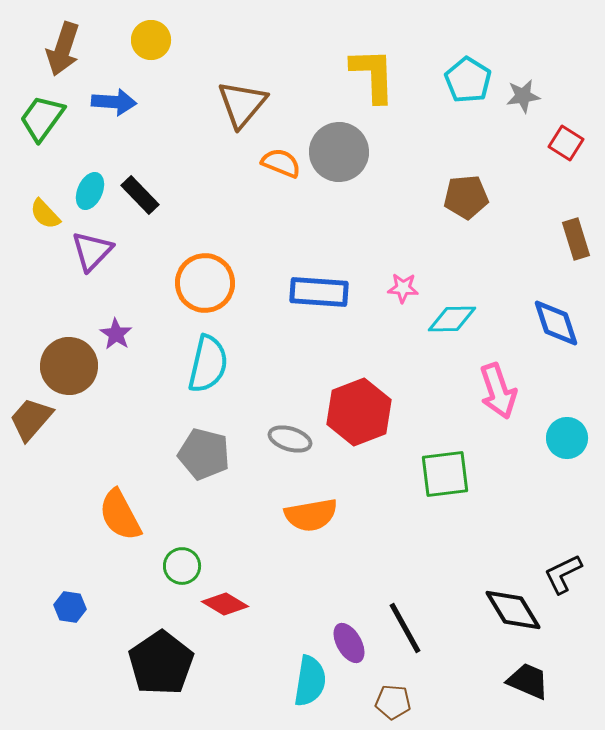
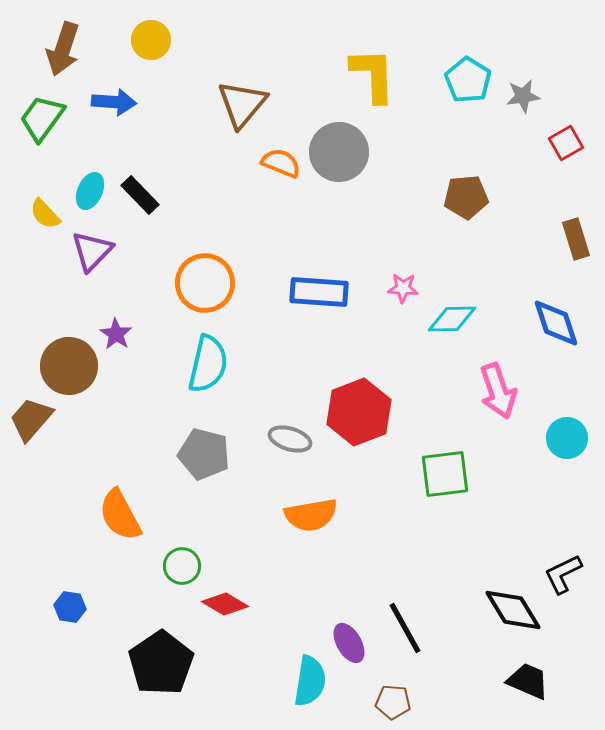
red square at (566, 143): rotated 28 degrees clockwise
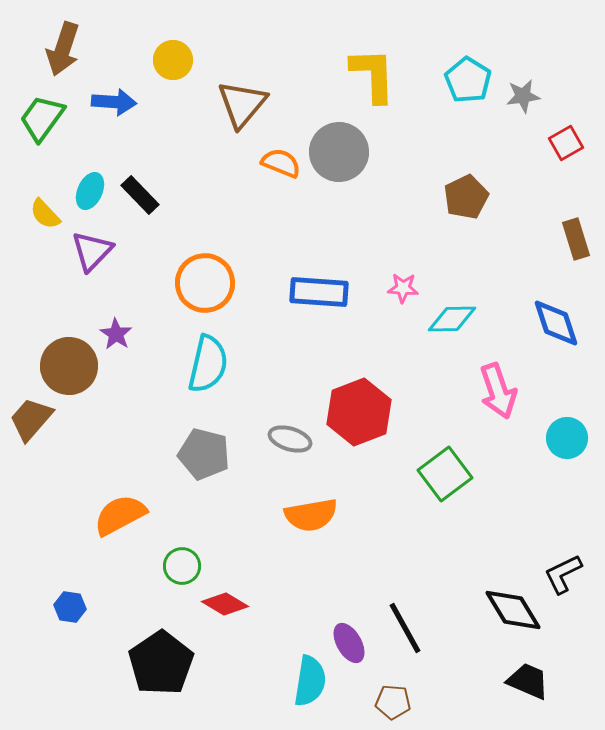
yellow circle at (151, 40): moved 22 px right, 20 px down
brown pentagon at (466, 197): rotated 21 degrees counterclockwise
green square at (445, 474): rotated 30 degrees counterclockwise
orange semicircle at (120, 515): rotated 90 degrees clockwise
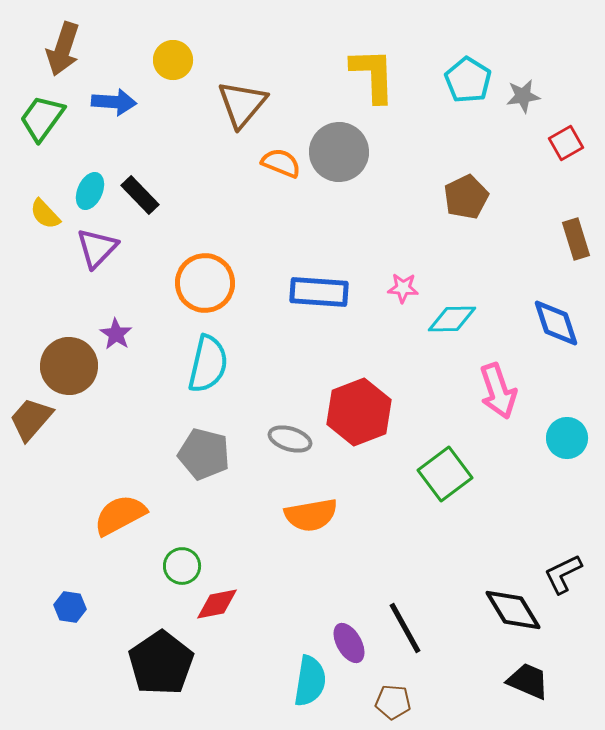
purple triangle at (92, 251): moved 5 px right, 3 px up
red diamond at (225, 604): moved 8 px left; rotated 42 degrees counterclockwise
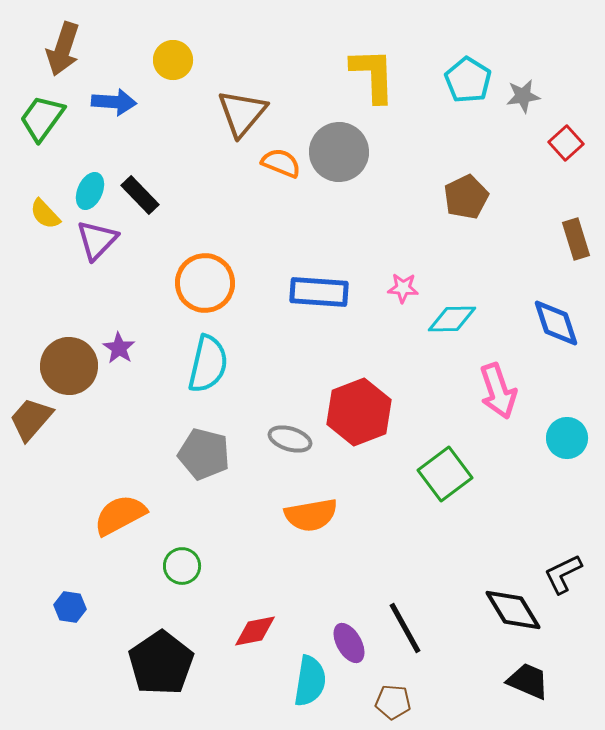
brown triangle at (242, 104): moved 9 px down
red square at (566, 143): rotated 12 degrees counterclockwise
purple triangle at (97, 248): moved 8 px up
purple star at (116, 334): moved 3 px right, 14 px down
red diamond at (217, 604): moved 38 px right, 27 px down
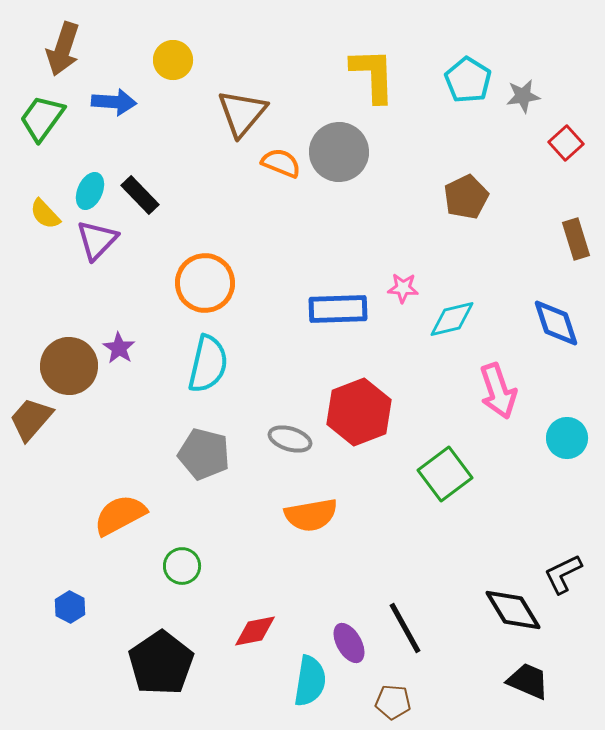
blue rectangle at (319, 292): moved 19 px right, 17 px down; rotated 6 degrees counterclockwise
cyan diamond at (452, 319): rotated 12 degrees counterclockwise
blue hexagon at (70, 607): rotated 20 degrees clockwise
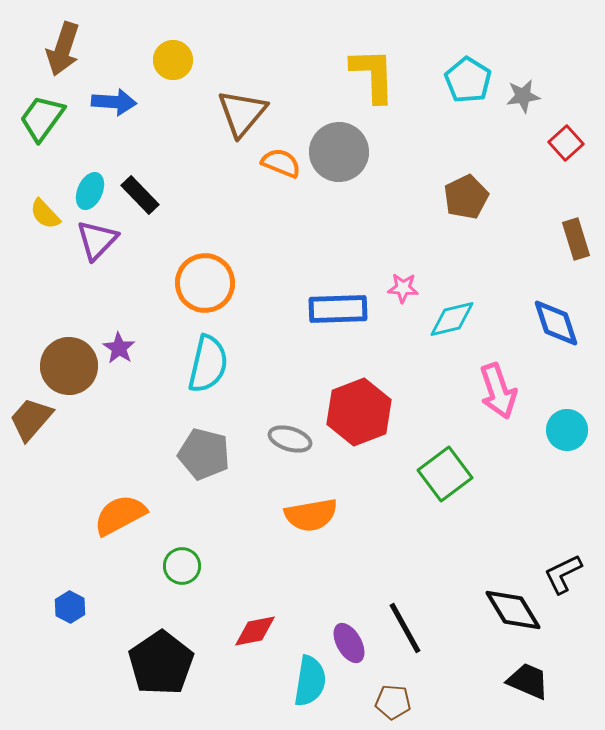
cyan circle at (567, 438): moved 8 px up
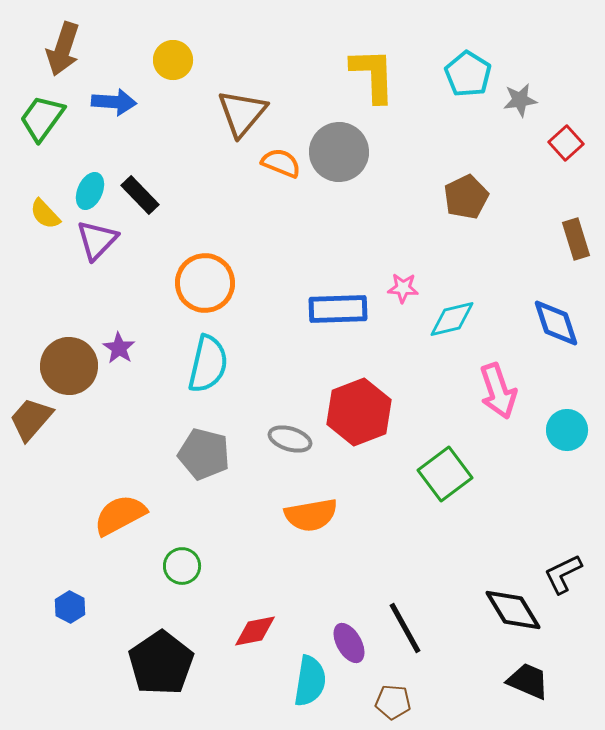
cyan pentagon at (468, 80): moved 6 px up
gray star at (523, 96): moved 3 px left, 4 px down
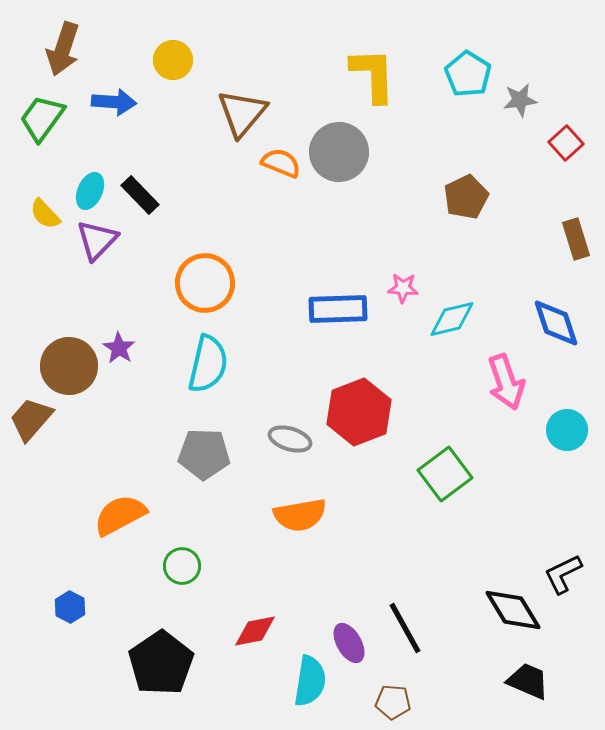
pink arrow at (498, 391): moved 8 px right, 9 px up
gray pentagon at (204, 454): rotated 12 degrees counterclockwise
orange semicircle at (311, 515): moved 11 px left
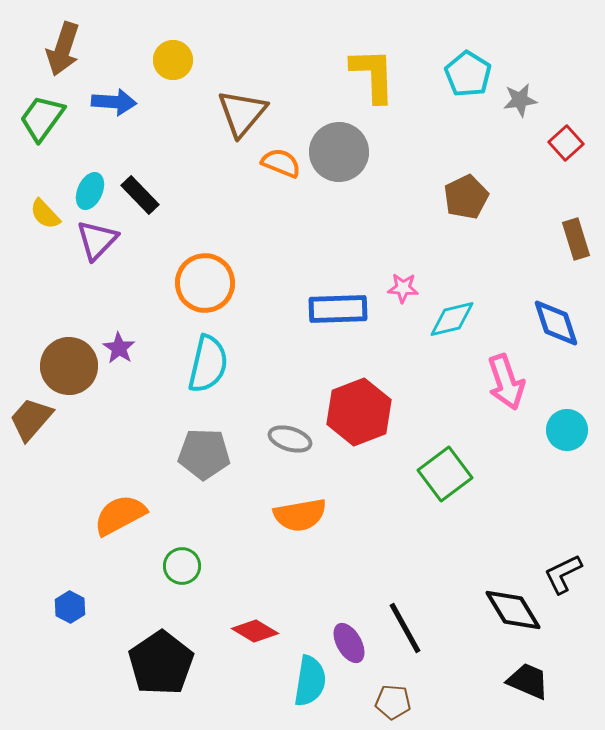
red diamond at (255, 631): rotated 42 degrees clockwise
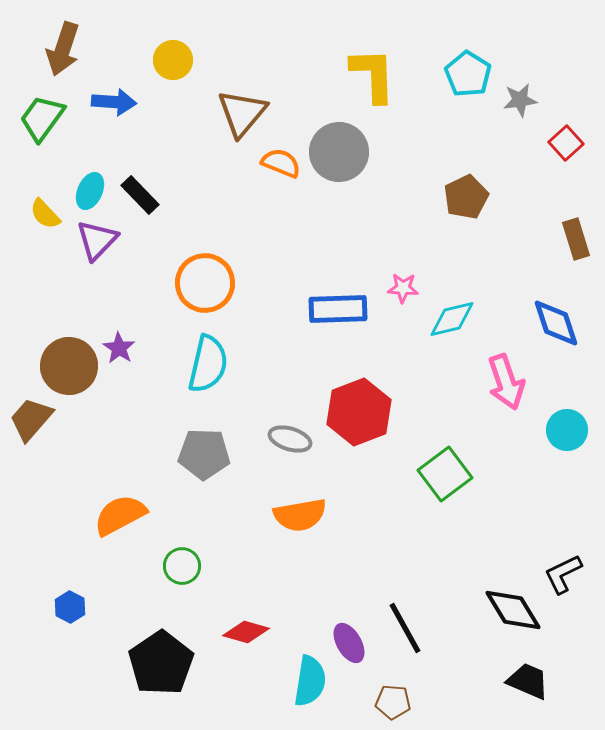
red diamond at (255, 631): moved 9 px left, 1 px down; rotated 15 degrees counterclockwise
